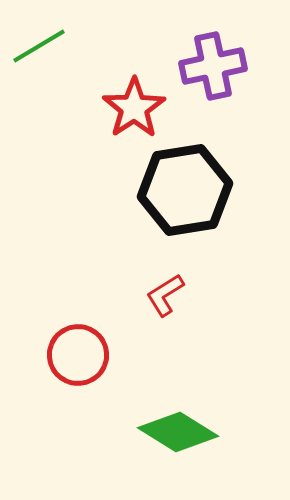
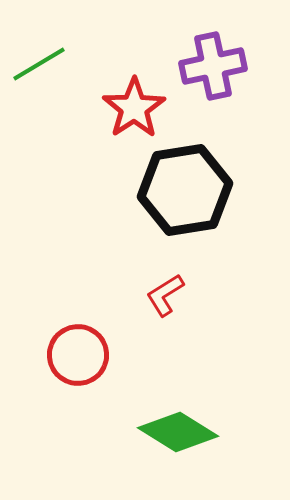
green line: moved 18 px down
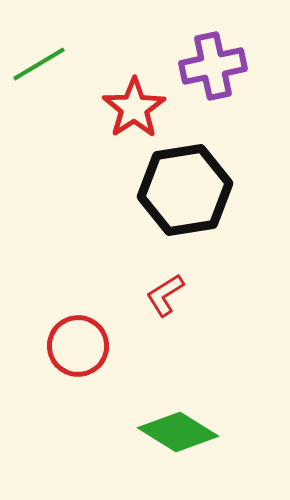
red circle: moved 9 px up
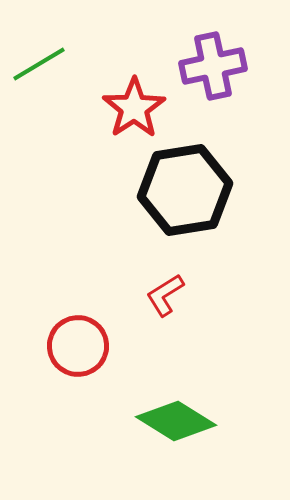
green diamond: moved 2 px left, 11 px up
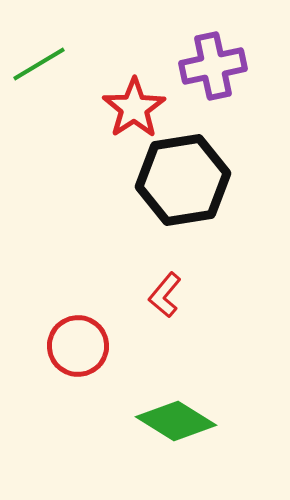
black hexagon: moved 2 px left, 10 px up
red L-shape: rotated 18 degrees counterclockwise
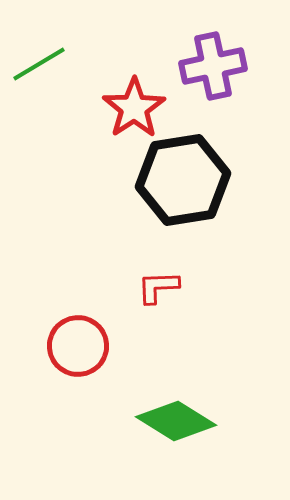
red L-shape: moved 7 px left, 8 px up; rotated 48 degrees clockwise
